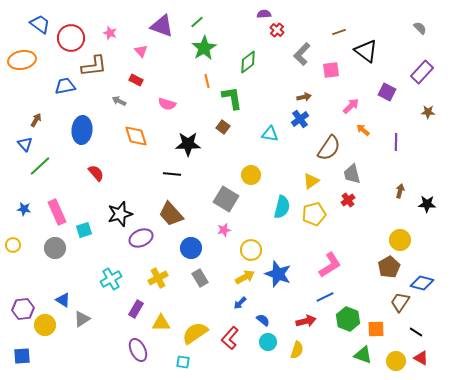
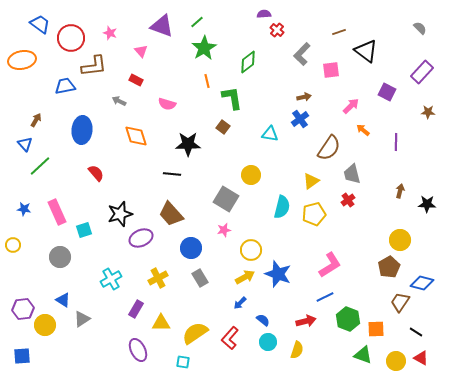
gray circle at (55, 248): moved 5 px right, 9 px down
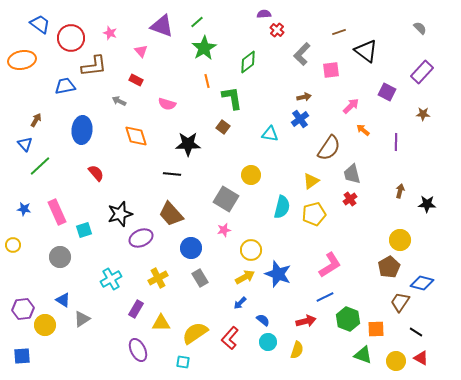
brown star at (428, 112): moved 5 px left, 2 px down
red cross at (348, 200): moved 2 px right, 1 px up
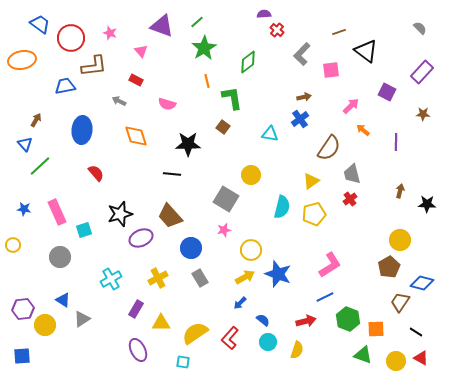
brown trapezoid at (171, 214): moved 1 px left, 2 px down
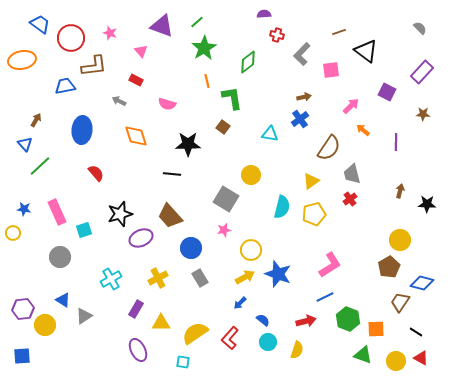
red cross at (277, 30): moved 5 px down; rotated 24 degrees counterclockwise
yellow circle at (13, 245): moved 12 px up
gray triangle at (82, 319): moved 2 px right, 3 px up
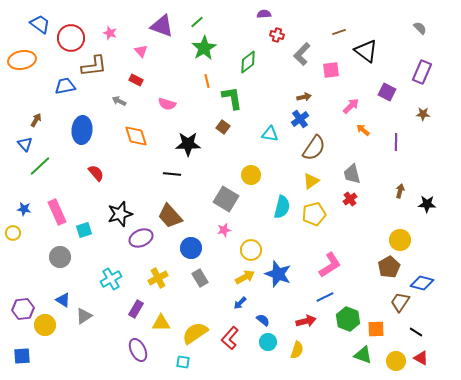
purple rectangle at (422, 72): rotated 20 degrees counterclockwise
brown semicircle at (329, 148): moved 15 px left
